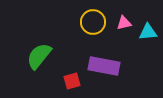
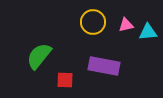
pink triangle: moved 2 px right, 2 px down
red square: moved 7 px left, 1 px up; rotated 18 degrees clockwise
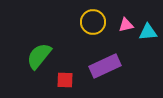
purple rectangle: moved 1 px right; rotated 36 degrees counterclockwise
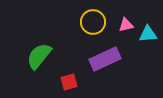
cyan triangle: moved 2 px down
purple rectangle: moved 7 px up
red square: moved 4 px right, 2 px down; rotated 18 degrees counterclockwise
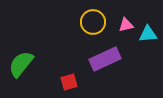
green semicircle: moved 18 px left, 8 px down
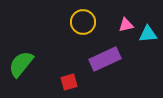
yellow circle: moved 10 px left
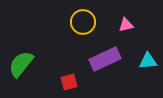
cyan triangle: moved 27 px down
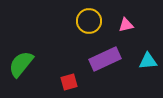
yellow circle: moved 6 px right, 1 px up
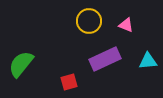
pink triangle: rotated 35 degrees clockwise
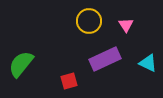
pink triangle: rotated 35 degrees clockwise
cyan triangle: moved 2 px down; rotated 30 degrees clockwise
red square: moved 1 px up
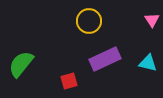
pink triangle: moved 26 px right, 5 px up
cyan triangle: rotated 12 degrees counterclockwise
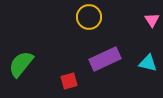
yellow circle: moved 4 px up
